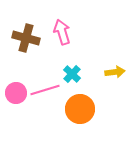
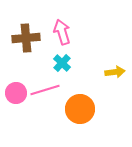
brown cross: rotated 20 degrees counterclockwise
cyan cross: moved 10 px left, 11 px up
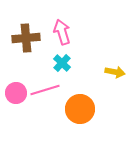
yellow arrow: rotated 18 degrees clockwise
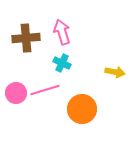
cyan cross: rotated 18 degrees counterclockwise
orange circle: moved 2 px right
